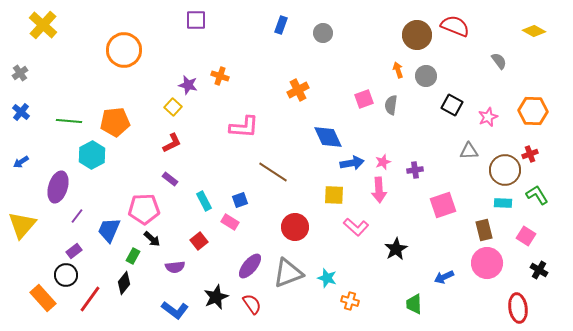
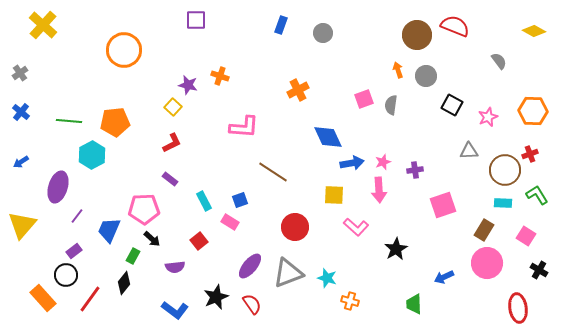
brown rectangle at (484, 230): rotated 45 degrees clockwise
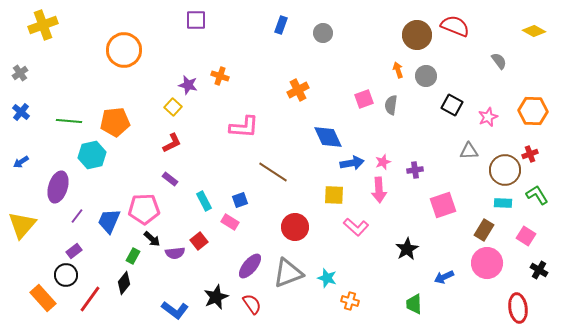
yellow cross at (43, 25): rotated 28 degrees clockwise
cyan hexagon at (92, 155): rotated 16 degrees clockwise
blue trapezoid at (109, 230): moved 9 px up
black star at (396, 249): moved 11 px right
purple semicircle at (175, 267): moved 14 px up
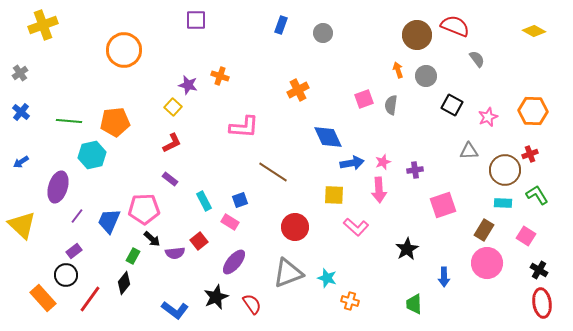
gray semicircle at (499, 61): moved 22 px left, 2 px up
yellow triangle at (22, 225): rotated 28 degrees counterclockwise
purple ellipse at (250, 266): moved 16 px left, 4 px up
blue arrow at (444, 277): rotated 66 degrees counterclockwise
red ellipse at (518, 308): moved 24 px right, 5 px up
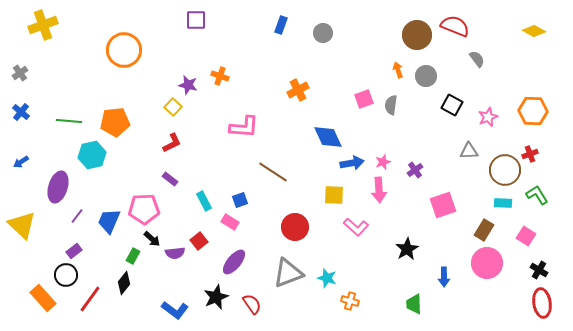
purple cross at (415, 170): rotated 28 degrees counterclockwise
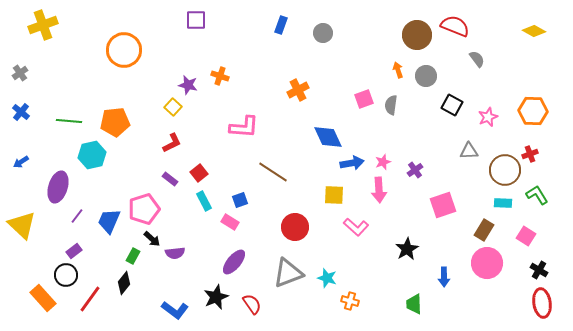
pink pentagon at (144, 209): rotated 16 degrees counterclockwise
red square at (199, 241): moved 68 px up
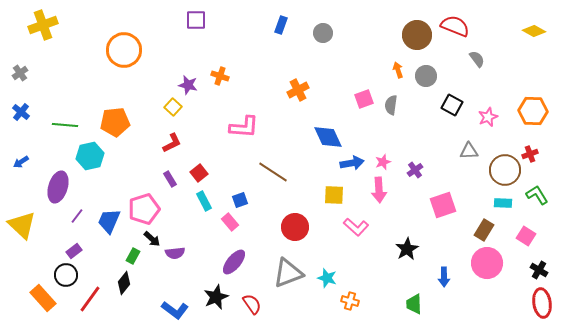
green line at (69, 121): moved 4 px left, 4 px down
cyan hexagon at (92, 155): moved 2 px left, 1 px down
purple rectangle at (170, 179): rotated 21 degrees clockwise
pink rectangle at (230, 222): rotated 18 degrees clockwise
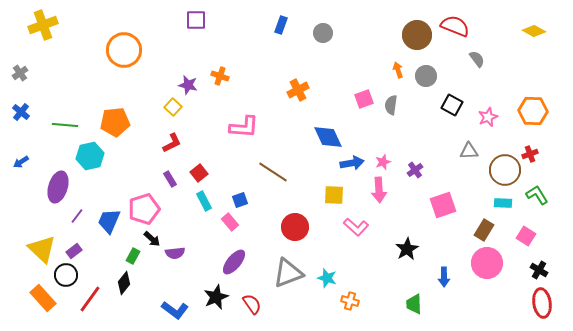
yellow triangle at (22, 225): moved 20 px right, 24 px down
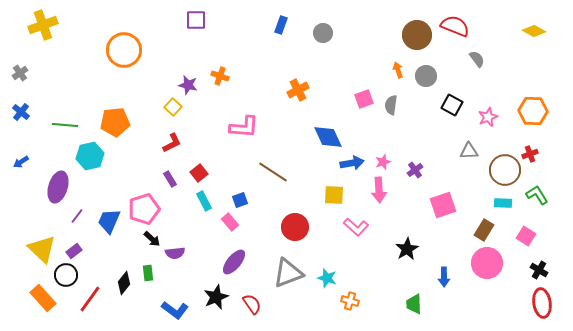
green rectangle at (133, 256): moved 15 px right, 17 px down; rotated 35 degrees counterclockwise
